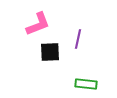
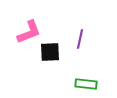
pink L-shape: moved 9 px left, 8 px down
purple line: moved 2 px right
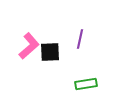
pink L-shape: moved 14 px down; rotated 20 degrees counterclockwise
green rectangle: rotated 15 degrees counterclockwise
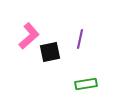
pink L-shape: moved 10 px up
black square: rotated 10 degrees counterclockwise
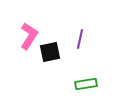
pink L-shape: rotated 16 degrees counterclockwise
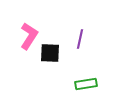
black square: moved 1 px down; rotated 15 degrees clockwise
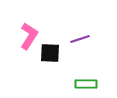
purple line: rotated 60 degrees clockwise
green rectangle: rotated 10 degrees clockwise
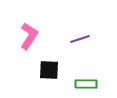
black square: moved 1 px left, 17 px down
